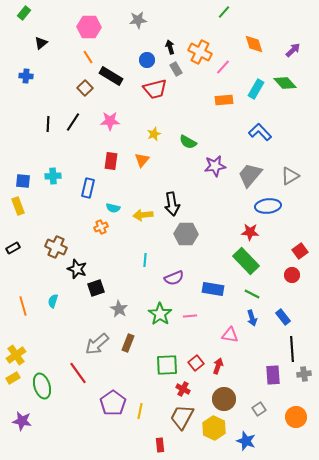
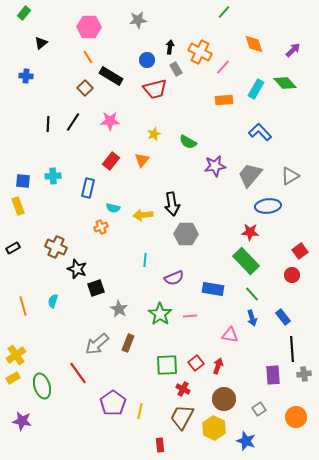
black arrow at (170, 47): rotated 24 degrees clockwise
red rectangle at (111, 161): rotated 30 degrees clockwise
green line at (252, 294): rotated 21 degrees clockwise
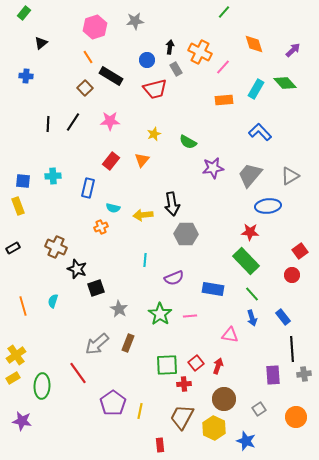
gray star at (138, 20): moved 3 px left, 1 px down
pink hexagon at (89, 27): moved 6 px right; rotated 20 degrees counterclockwise
purple star at (215, 166): moved 2 px left, 2 px down
green ellipse at (42, 386): rotated 20 degrees clockwise
red cross at (183, 389): moved 1 px right, 5 px up; rotated 32 degrees counterclockwise
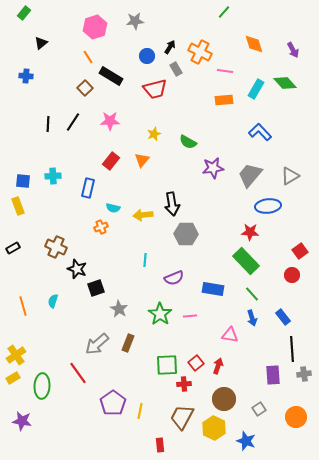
black arrow at (170, 47): rotated 24 degrees clockwise
purple arrow at (293, 50): rotated 105 degrees clockwise
blue circle at (147, 60): moved 4 px up
pink line at (223, 67): moved 2 px right, 4 px down; rotated 56 degrees clockwise
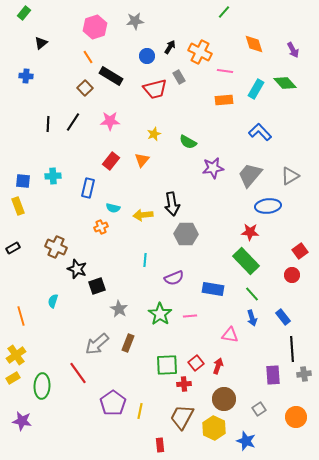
gray rectangle at (176, 69): moved 3 px right, 8 px down
black square at (96, 288): moved 1 px right, 2 px up
orange line at (23, 306): moved 2 px left, 10 px down
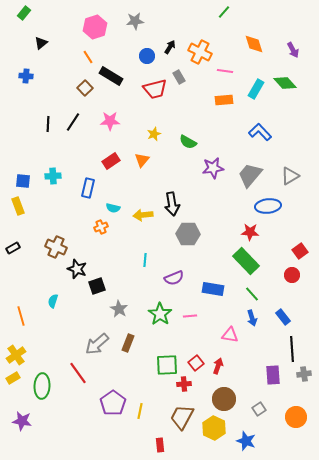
red rectangle at (111, 161): rotated 18 degrees clockwise
gray hexagon at (186, 234): moved 2 px right
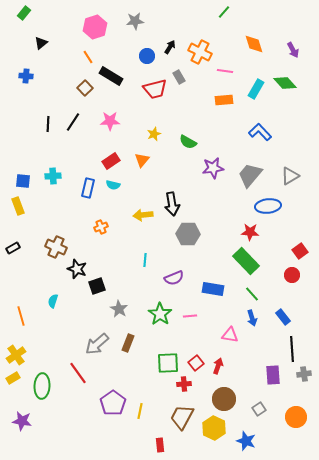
cyan semicircle at (113, 208): moved 23 px up
green square at (167, 365): moved 1 px right, 2 px up
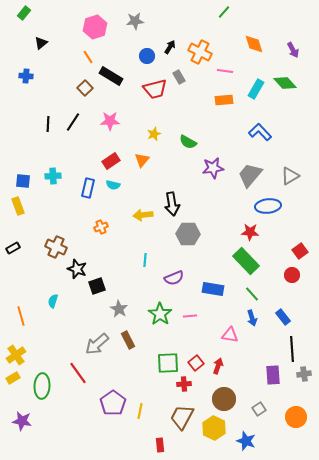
brown rectangle at (128, 343): moved 3 px up; rotated 48 degrees counterclockwise
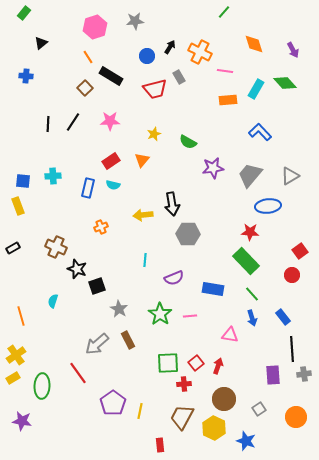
orange rectangle at (224, 100): moved 4 px right
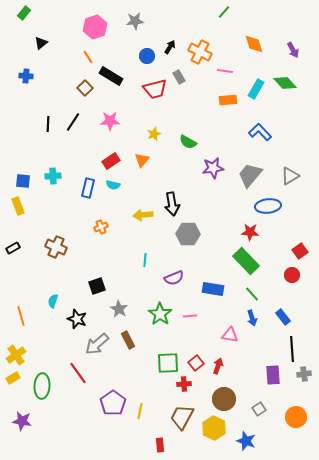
black star at (77, 269): moved 50 px down
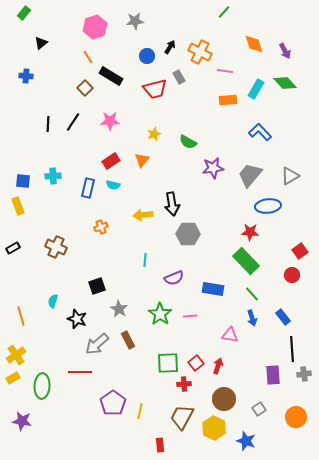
purple arrow at (293, 50): moved 8 px left, 1 px down
red line at (78, 373): moved 2 px right, 1 px up; rotated 55 degrees counterclockwise
